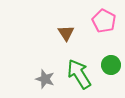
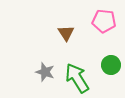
pink pentagon: rotated 20 degrees counterclockwise
green arrow: moved 2 px left, 4 px down
gray star: moved 7 px up
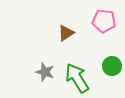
brown triangle: rotated 30 degrees clockwise
green circle: moved 1 px right, 1 px down
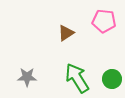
green circle: moved 13 px down
gray star: moved 18 px left, 5 px down; rotated 18 degrees counterclockwise
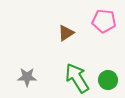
green circle: moved 4 px left, 1 px down
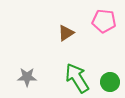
green circle: moved 2 px right, 2 px down
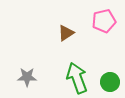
pink pentagon: rotated 20 degrees counterclockwise
green arrow: rotated 12 degrees clockwise
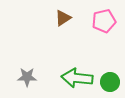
brown triangle: moved 3 px left, 15 px up
green arrow: rotated 64 degrees counterclockwise
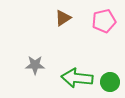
gray star: moved 8 px right, 12 px up
